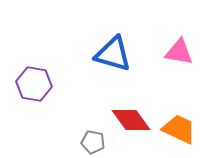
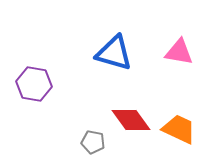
blue triangle: moved 1 px right, 1 px up
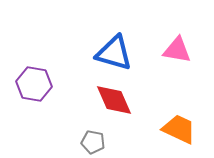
pink triangle: moved 2 px left, 2 px up
red diamond: moved 17 px left, 20 px up; rotated 12 degrees clockwise
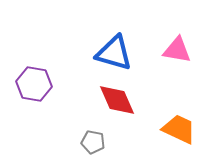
red diamond: moved 3 px right
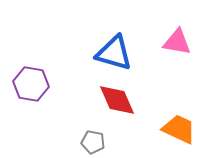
pink triangle: moved 8 px up
purple hexagon: moved 3 px left
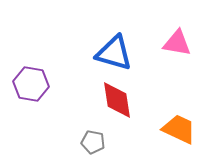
pink triangle: moved 1 px down
red diamond: rotated 15 degrees clockwise
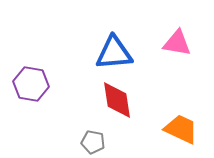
blue triangle: rotated 21 degrees counterclockwise
orange trapezoid: moved 2 px right
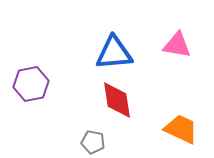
pink triangle: moved 2 px down
purple hexagon: rotated 20 degrees counterclockwise
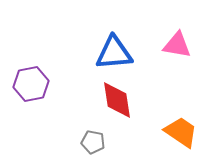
orange trapezoid: moved 3 px down; rotated 9 degrees clockwise
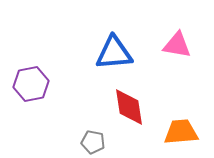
red diamond: moved 12 px right, 7 px down
orange trapezoid: rotated 39 degrees counterclockwise
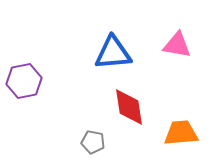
blue triangle: moved 1 px left
purple hexagon: moved 7 px left, 3 px up
orange trapezoid: moved 1 px down
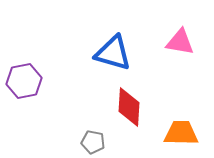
pink triangle: moved 3 px right, 3 px up
blue triangle: rotated 21 degrees clockwise
red diamond: rotated 12 degrees clockwise
orange trapezoid: rotated 6 degrees clockwise
